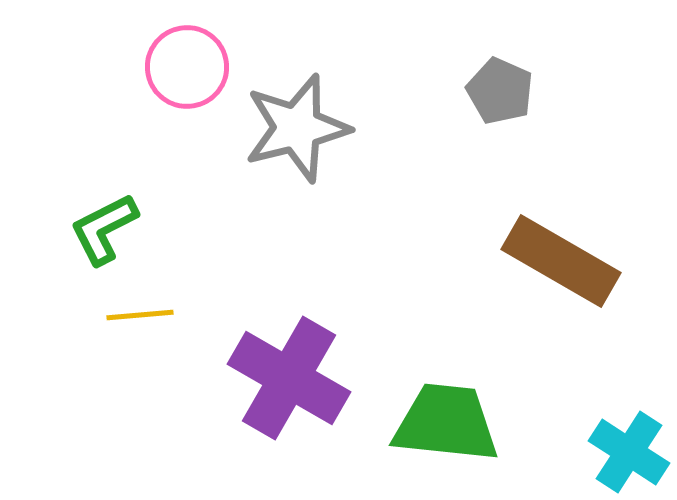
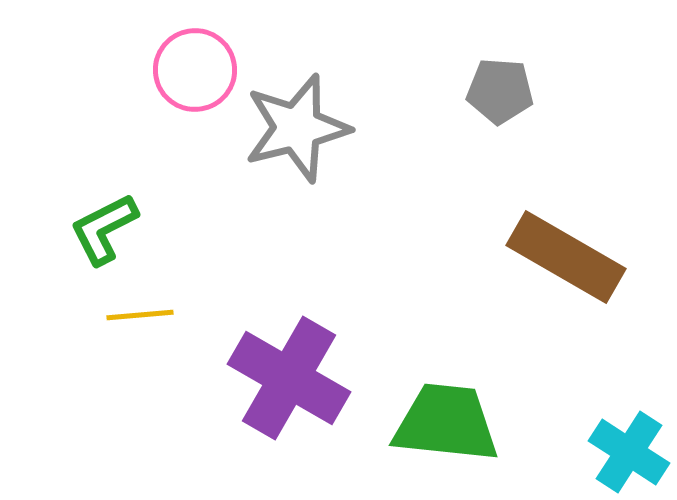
pink circle: moved 8 px right, 3 px down
gray pentagon: rotated 20 degrees counterclockwise
brown rectangle: moved 5 px right, 4 px up
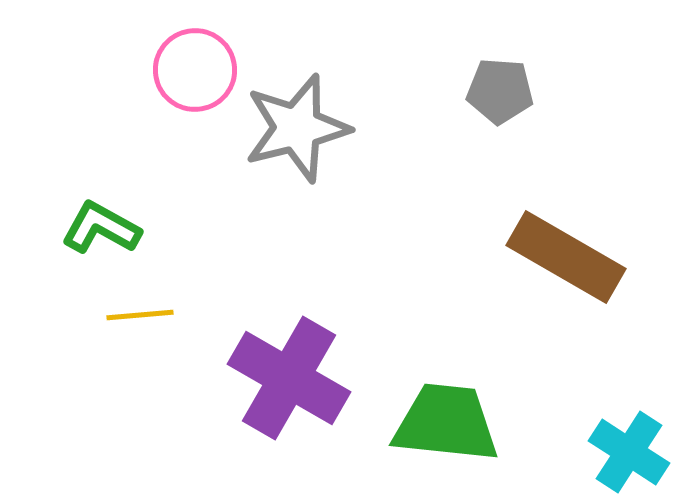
green L-shape: moved 3 px left, 1 px up; rotated 56 degrees clockwise
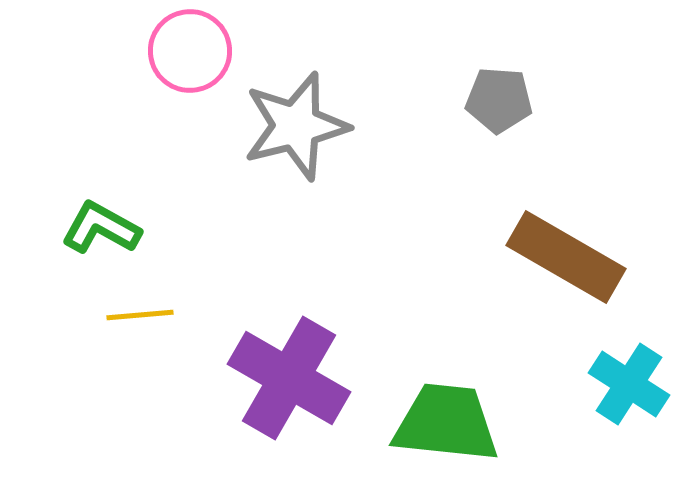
pink circle: moved 5 px left, 19 px up
gray pentagon: moved 1 px left, 9 px down
gray star: moved 1 px left, 2 px up
cyan cross: moved 68 px up
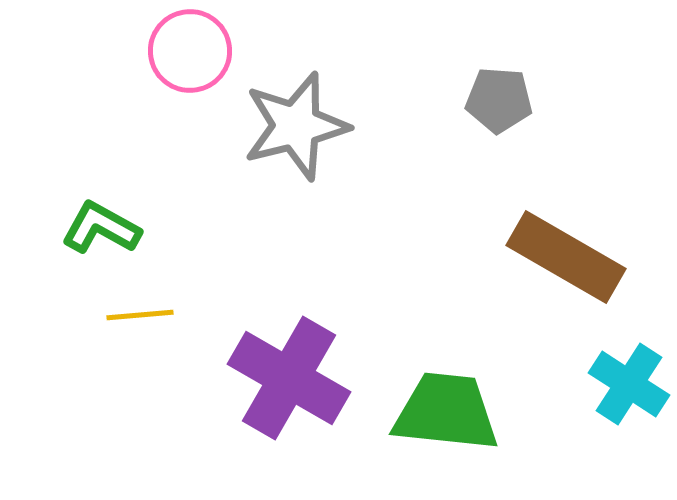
green trapezoid: moved 11 px up
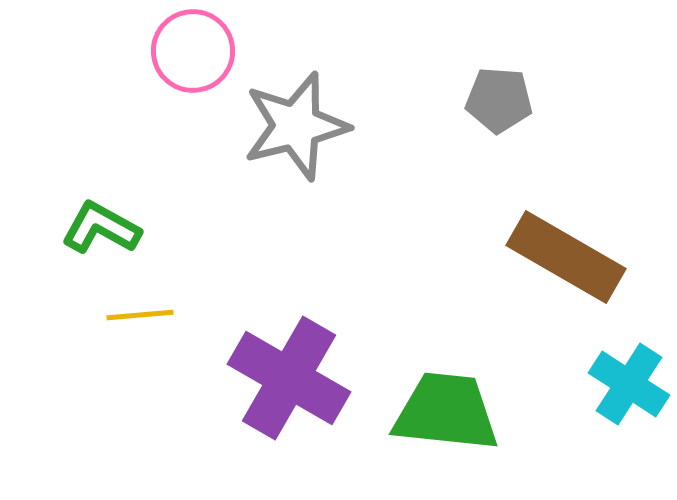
pink circle: moved 3 px right
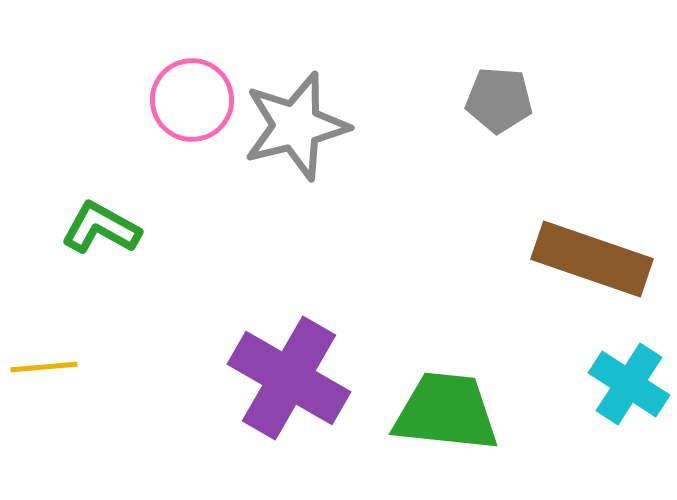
pink circle: moved 1 px left, 49 px down
brown rectangle: moved 26 px right, 2 px down; rotated 11 degrees counterclockwise
yellow line: moved 96 px left, 52 px down
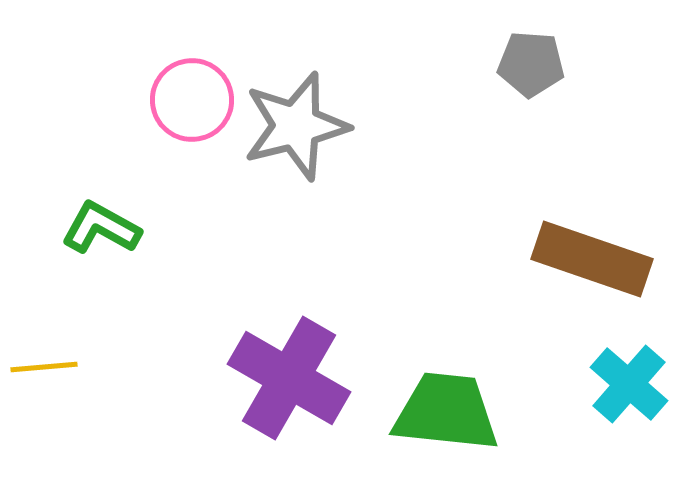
gray pentagon: moved 32 px right, 36 px up
cyan cross: rotated 8 degrees clockwise
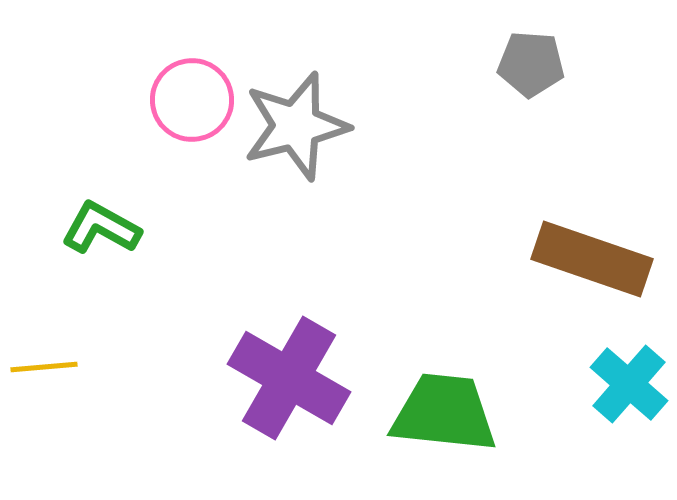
green trapezoid: moved 2 px left, 1 px down
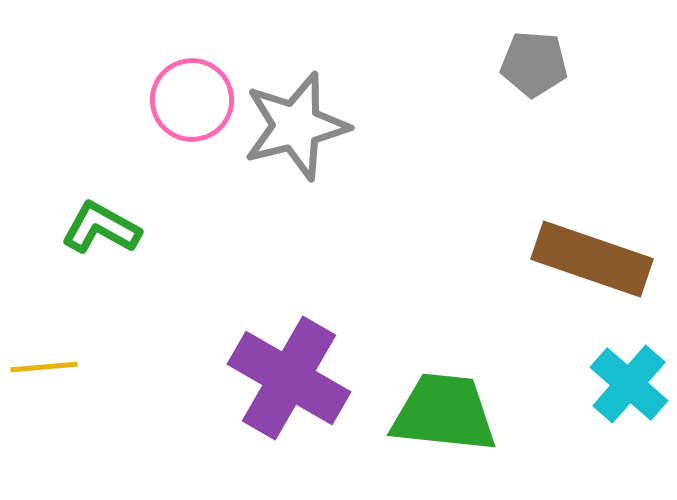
gray pentagon: moved 3 px right
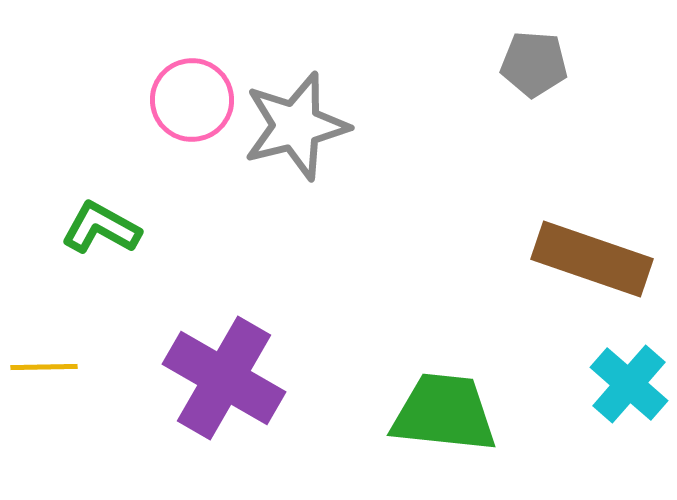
yellow line: rotated 4 degrees clockwise
purple cross: moved 65 px left
